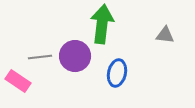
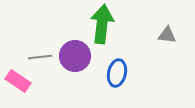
gray triangle: moved 2 px right
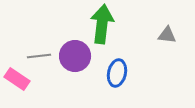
gray line: moved 1 px left, 1 px up
pink rectangle: moved 1 px left, 2 px up
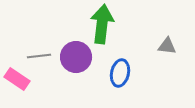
gray triangle: moved 11 px down
purple circle: moved 1 px right, 1 px down
blue ellipse: moved 3 px right
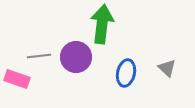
gray triangle: moved 22 px down; rotated 36 degrees clockwise
blue ellipse: moved 6 px right
pink rectangle: rotated 15 degrees counterclockwise
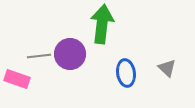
purple circle: moved 6 px left, 3 px up
blue ellipse: rotated 20 degrees counterclockwise
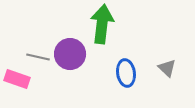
gray line: moved 1 px left, 1 px down; rotated 20 degrees clockwise
